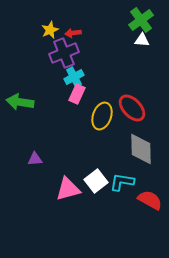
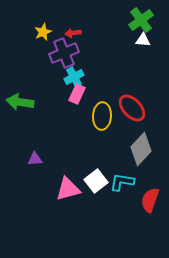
yellow star: moved 7 px left, 2 px down
white triangle: moved 1 px right
yellow ellipse: rotated 16 degrees counterclockwise
gray diamond: rotated 44 degrees clockwise
red semicircle: rotated 100 degrees counterclockwise
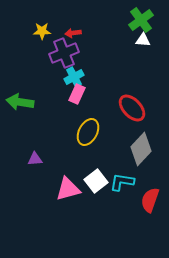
yellow star: moved 1 px left, 1 px up; rotated 24 degrees clockwise
yellow ellipse: moved 14 px left, 16 px down; rotated 24 degrees clockwise
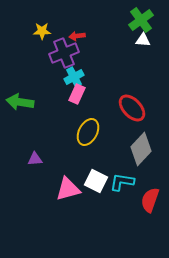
red arrow: moved 4 px right, 3 px down
white square: rotated 25 degrees counterclockwise
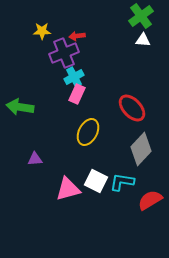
green cross: moved 4 px up
green arrow: moved 5 px down
red semicircle: rotated 40 degrees clockwise
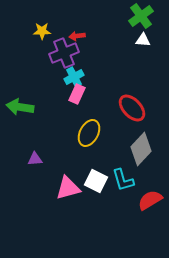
yellow ellipse: moved 1 px right, 1 px down
cyan L-shape: moved 1 px right, 2 px up; rotated 115 degrees counterclockwise
pink triangle: moved 1 px up
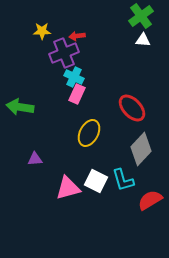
cyan cross: rotated 36 degrees counterclockwise
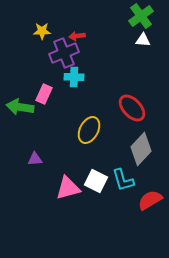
cyan cross: rotated 24 degrees counterclockwise
pink rectangle: moved 33 px left
yellow ellipse: moved 3 px up
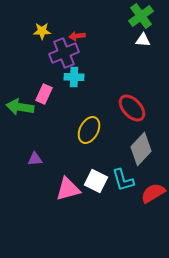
pink triangle: moved 1 px down
red semicircle: moved 3 px right, 7 px up
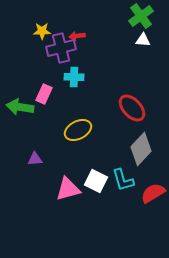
purple cross: moved 3 px left, 5 px up; rotated 8 degrees clockwise
yellow ellipse: moved 11 px left; rotated 36 degrees clockwise
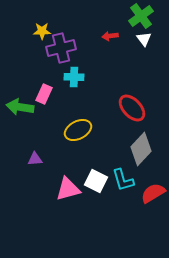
red arrow: moved 33 px right
white triangle: moved 1 px right, 1 px up; rotated 49 degrees clockwise
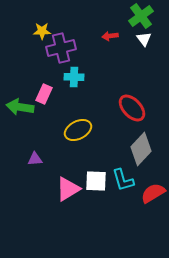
white square: rotated 25 degrees counterclockwise
pink triangle: rotated 16 degrees counterclockwise
